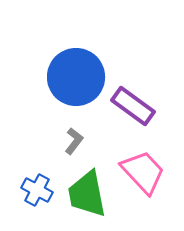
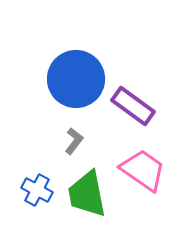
blue circle: moved 2 px down
pink trapezoid: moved 2 px up; rotated 12 degrees counterclockwise
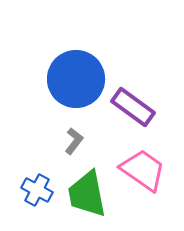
purple rectangle: moved 1 px down
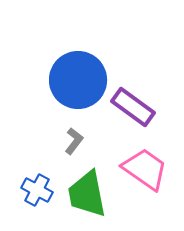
blue circle: moved 2 px right, 1 px down
pink trapezoid: moved 2 px right, 1 px up
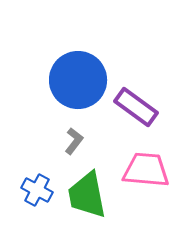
purple rectangle: moved 3 px right
pink trapezoid: moved 1 px right, 1 px down; rotated 30 degrees counterclockwise
green trapezoid: moved 1 px down
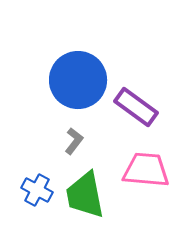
green trapezoid: moved 2 px left
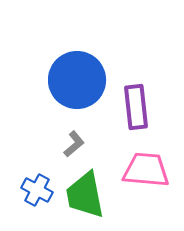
blue circle: moved 1 px left
purple rectangle: rotated 48 degrees clockwise
gray L-shape: moved 3 px down; rotated 12 degrees clockwise
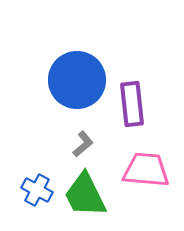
purple rectangle: moved 4 px left, 3 px up
gray L-shape: moved 9 px right
green trapezoid: rotated 15 degrees counterclockwise
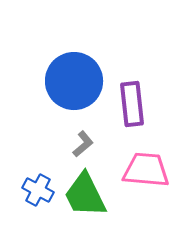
blue circle: moved 3 px left, 1 px down
blue cross: moved 1 px right
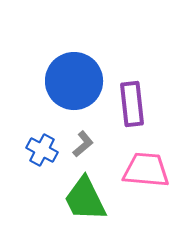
blue cross: moved 4 px right, 40 px up
green trapezoid: moved 4 px down
